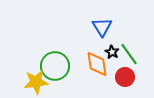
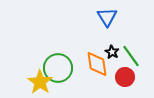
blue triangle: moved 5 px right, 10 px up
green line: moved 2 px right, 2 px down
green circle: moved 3 px right, 2 px down
yellow star: moved 4 px right; rotated 30 degrees counterclockwise
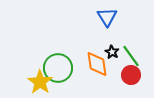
red circle: moved 6 px right, 2 px up
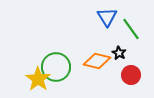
black star: moved 7 px right, 1 px down
green line: moved 27 px up
orange diamond: moved 3 px up; rotated 68 degrees counterclockwise
green circle: moved 2 px left, 1 px up
yellow star: moved 2 px left, 3 px up
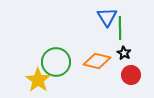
green line: moved 11 px left, 1 px up; rotated 35 degrees clockwise
black star: moved 5 px right
green circle: moved 5 px up
yellow star: moved 1 px down
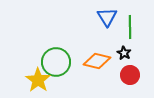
green line: moved 10 px right, 1 px up
red circle: moved 1 px left
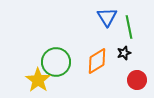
green line: moved 1 px left; rotated 10 degrees counterclockwise
black star: rotated 24 degrees clockwise
orange diamond: rotated 44 degrees counterclockwise
red circle: moved 7 px right, 5 px down
